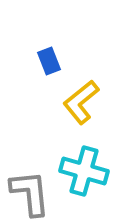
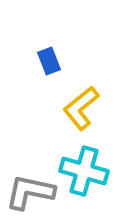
yellow L-shape: moved 6 px down
gray L-shape: moved 1 px up; rotated 72 degrees counterclockwise
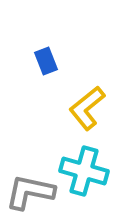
blue rectangle: moved 3 px left
yellow L-shape: moved 6 px right
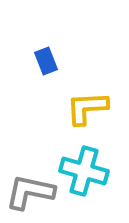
yellow L-shape: rotated 36 degrees clockwise
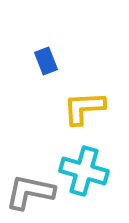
yellow L-shape: moved 3 px left
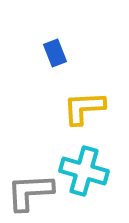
blue rectangle: moved 9 px right, 8 px up
gray L-shape: rotated 15 degrees counterclockwise
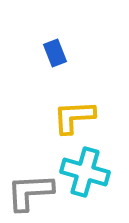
yellow L-shape: moved 10 px left, 9 px down
cyan cross: moved 1 px right, 1 px down
